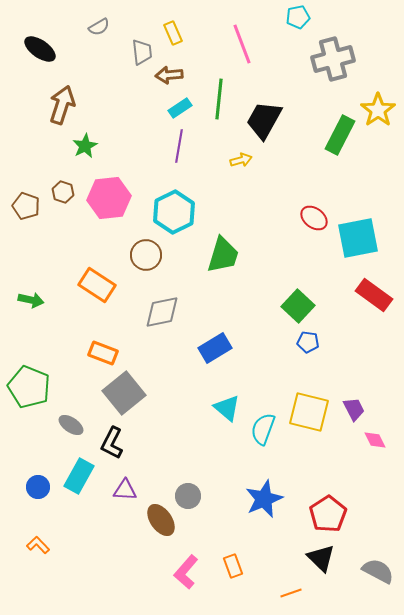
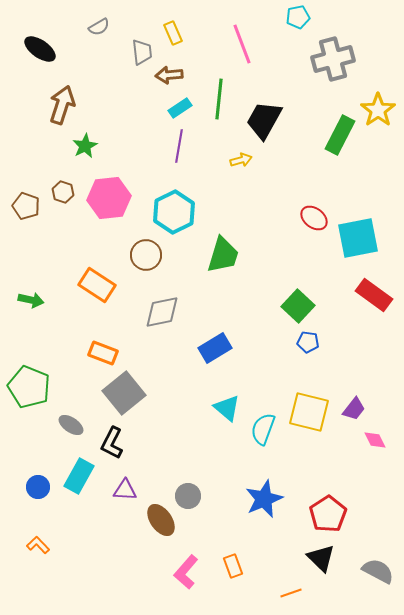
purple trapezoid at (354, 409): rotated 65 degrees clockwise
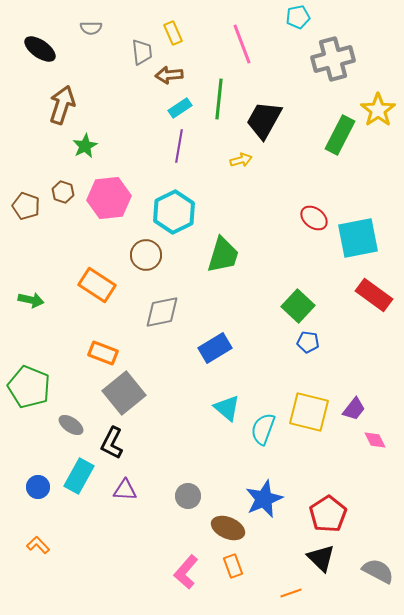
gray semicircle at (99, 27): moved 8 px left, 1 px down; rotated 30 degrees clockwise
brown ellipse at (161, 520): moved 67 px right, 8 px down; rotated 32 degrees counterclockwise
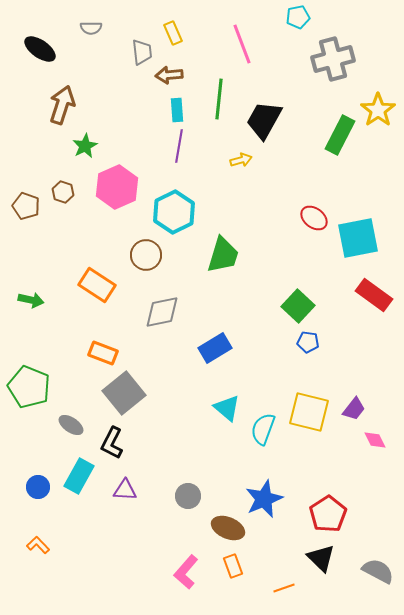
cyan rectangle at (180, 108): moved 3 px left, 2 px down; rotated 60 degrees counterclockwise
pink hexagon at (109, 198): moved 8 px right, 11 px up; rotated 18 degrees counterclockwise
orange line at (291, 593): moved 7 px left, 5 px up
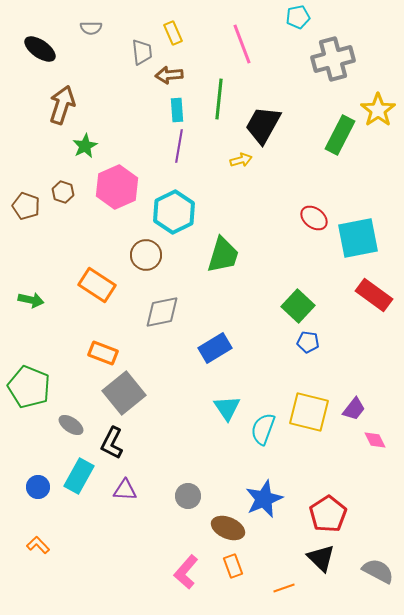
black trapezoid at (264, 120): moved 1 px left, 5 px down
cyan triangle at (227, 408): rotated 16 degrees clockwise
